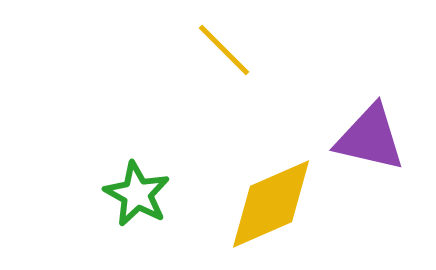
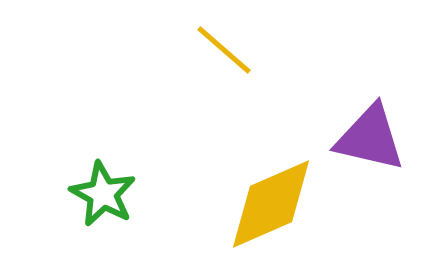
yellow line: rotated 4 degrees counterclockwise
green star: moved 34 px left
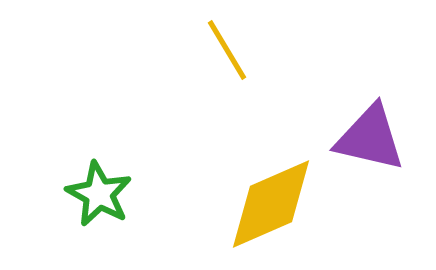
yellow line: moved 3 px right; rotated 18 degrees clockwise
green star: moved 4 px left
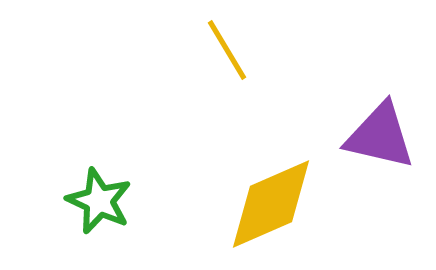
purple triangle: moved 10 px right, 2 px up
green star: moved 7 px down; rotated 4 degrees counterclockwise
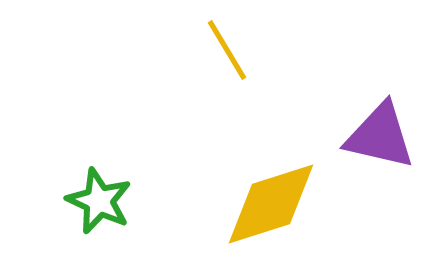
yellow diamond: rotated 6 degrees clockwise
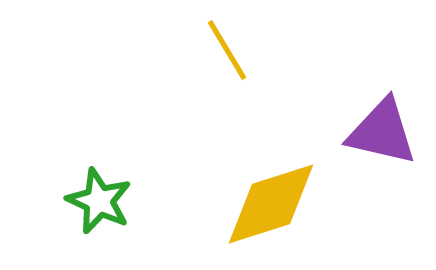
purple triangle: moved 2 px right, 4 px up
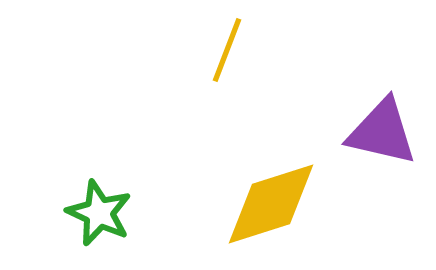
yellow line: rotated 52 degrees clockwise
green star: moved 12 px down
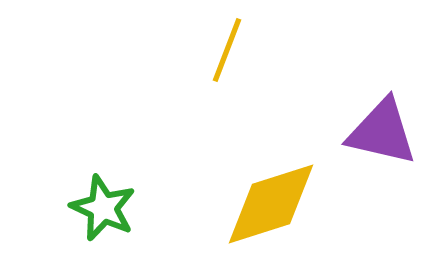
green star: moved 4 px right, 5 px up
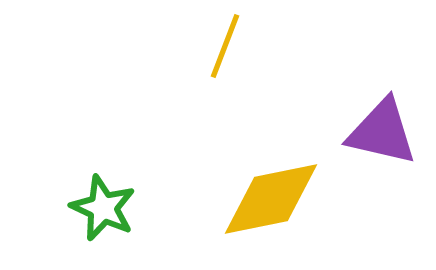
yellow line: moved 2 px left, 4 px up
yellow diamond: moved 5 px up; rotated 6 degrees clockwise
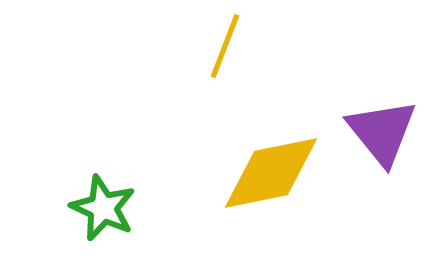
purple triangle: rotated 38 degrees clockwise
yellow diamond: moved 26 px up
